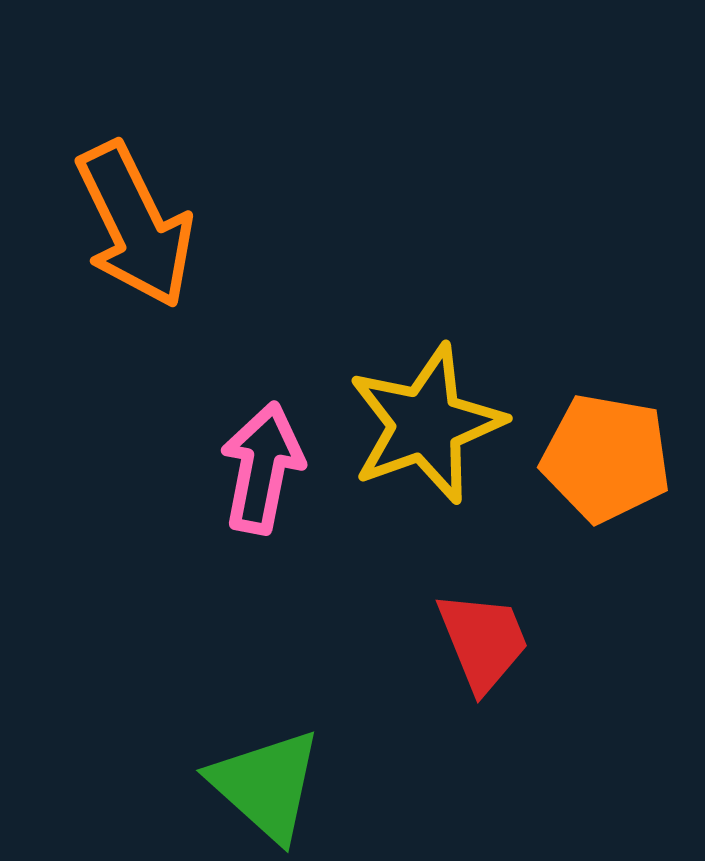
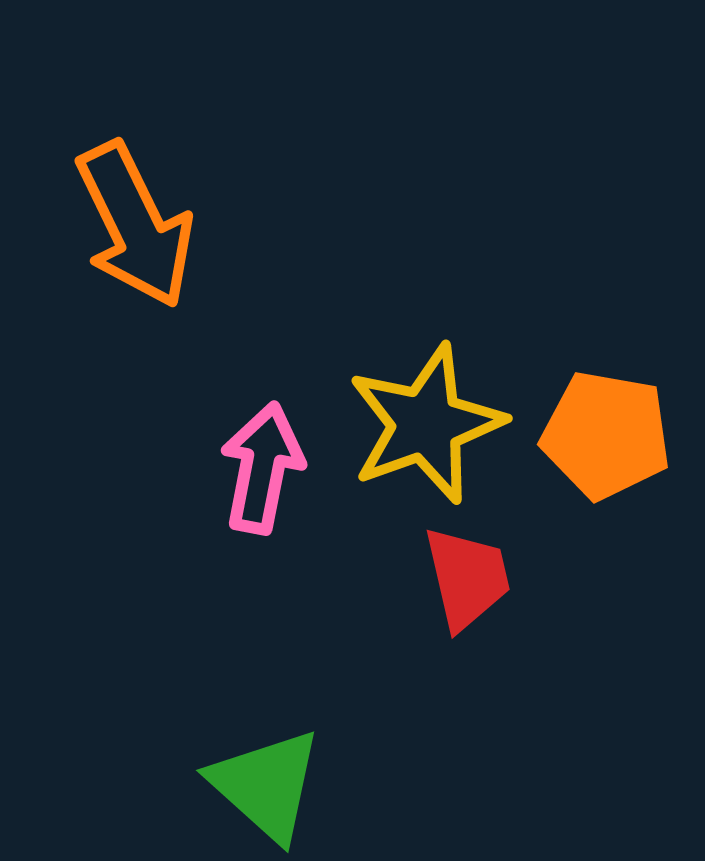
orange pentagon: moved 23 px up
red trapezoid: moved 16 px left, 63 px up; rotated 9 degrees clockwise
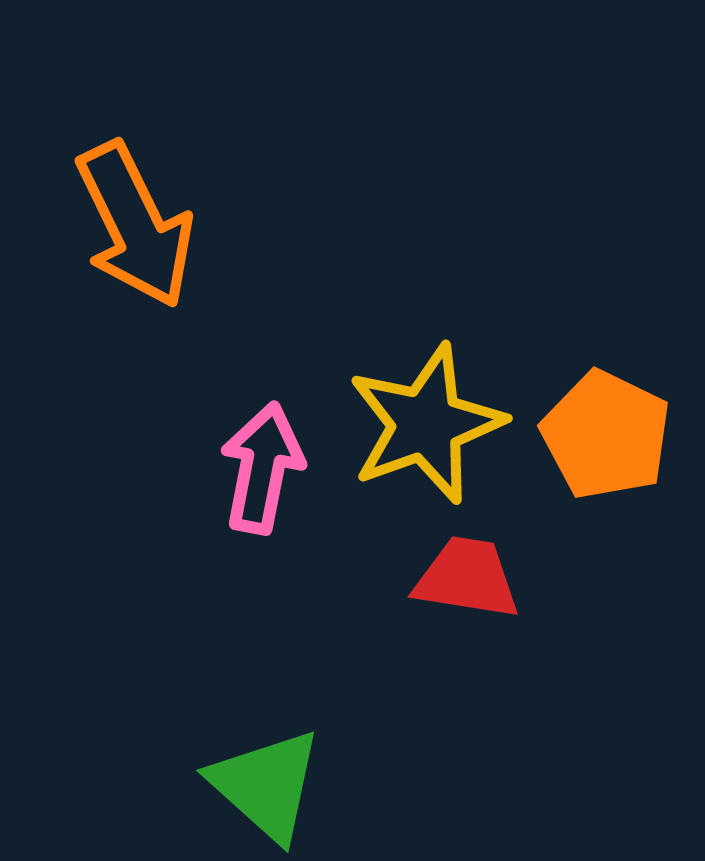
orange pentagon: rotated 16 degrees clockwise
red trapezoid: rotated 68 degrees counterclockwise
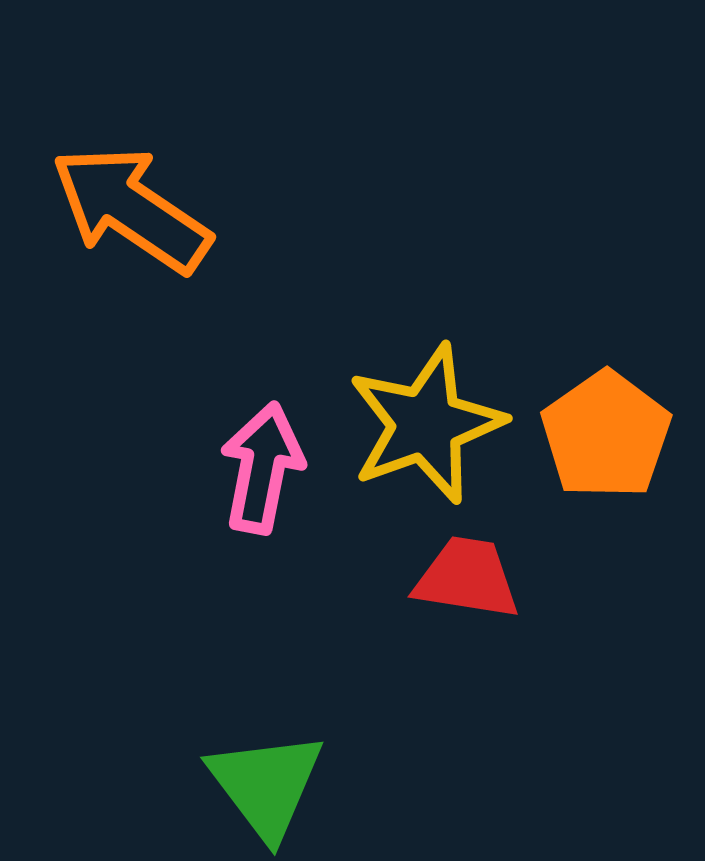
orange arrow: moved 4 px left, 16 px up; rotated 150 degrees clockwise
orange pentagon: rotated 11 degrees clockwise
green triangle: rotated 11 degrees clockwise
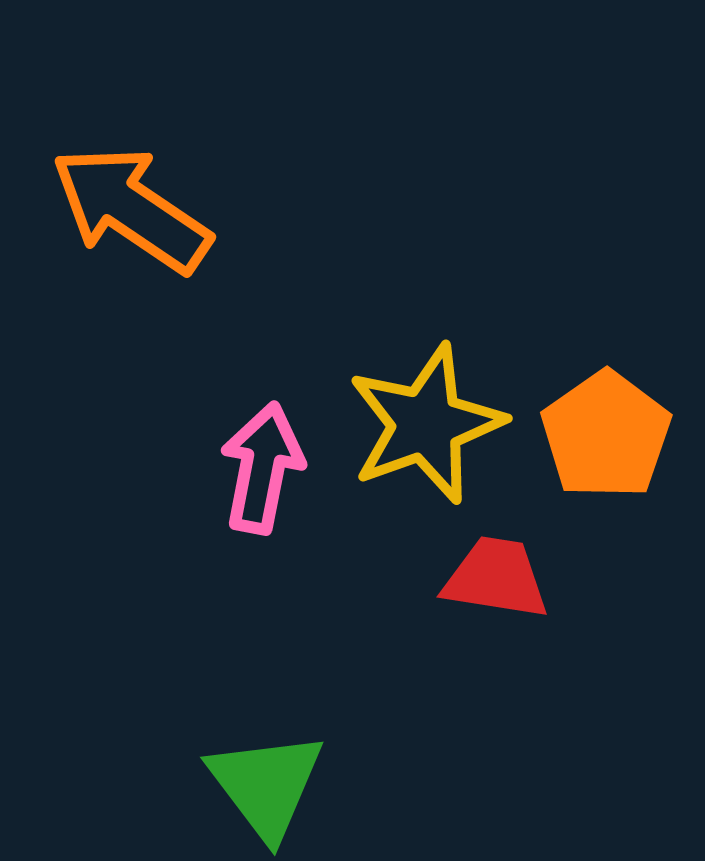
red trapezoid: moved 29 px right
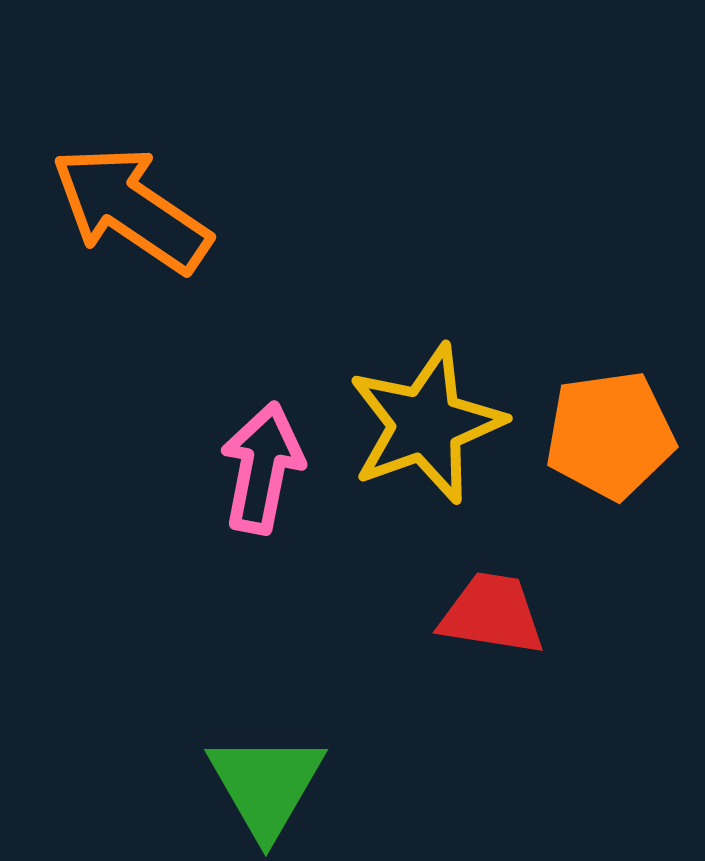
orange pentagon: moved 4 px right; rotated 27 degrees clockwise
red trapezoid: moved 4 px left, 36 px down
green triangle: rotated 7 degrees clockwise
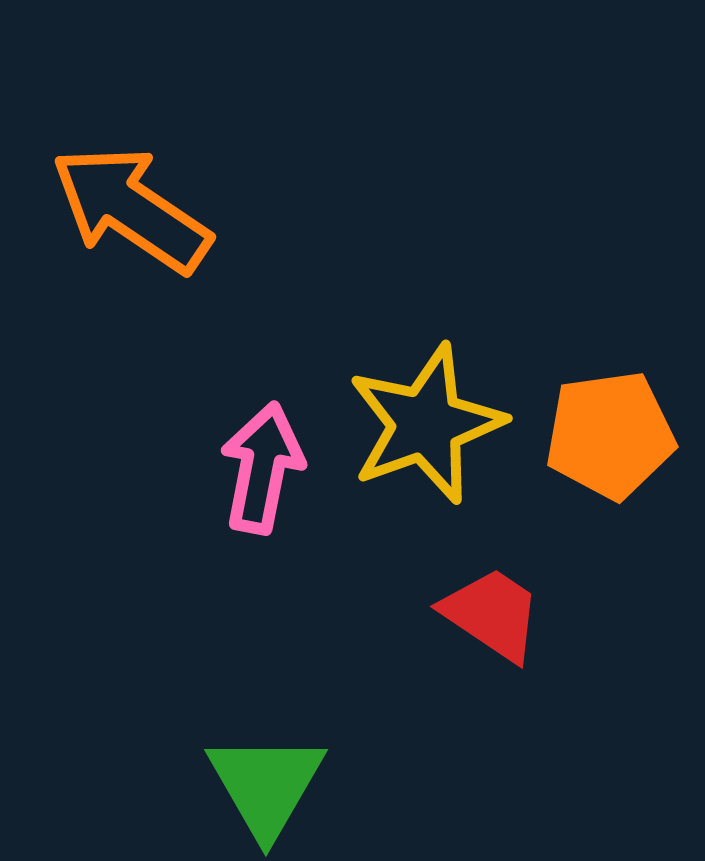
red trapezoid: rotated 25 degrees clockwise
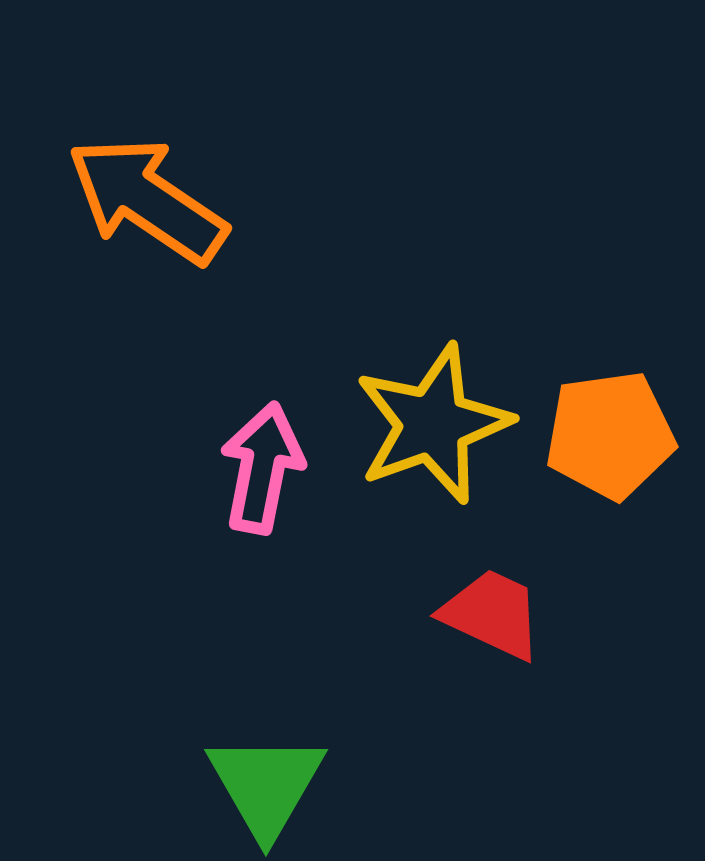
orange arrow: moved 16 px right, 9 px up
yellow star: moved 7 px right
red trapezoid: rotated 9 degrees counterclockwise
